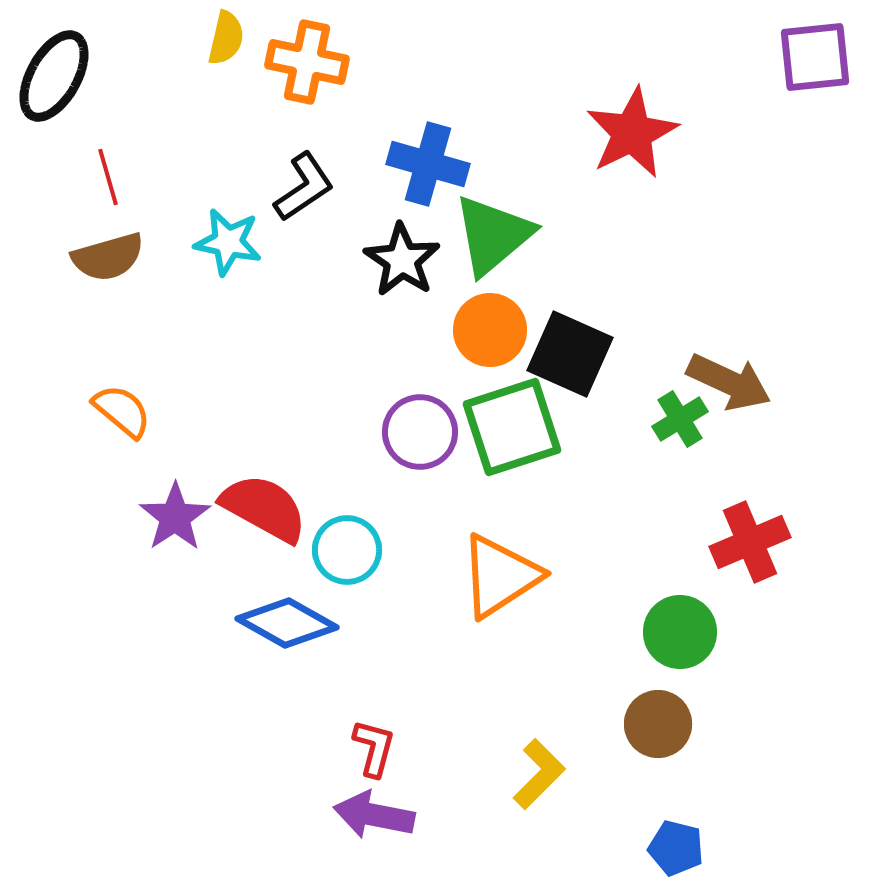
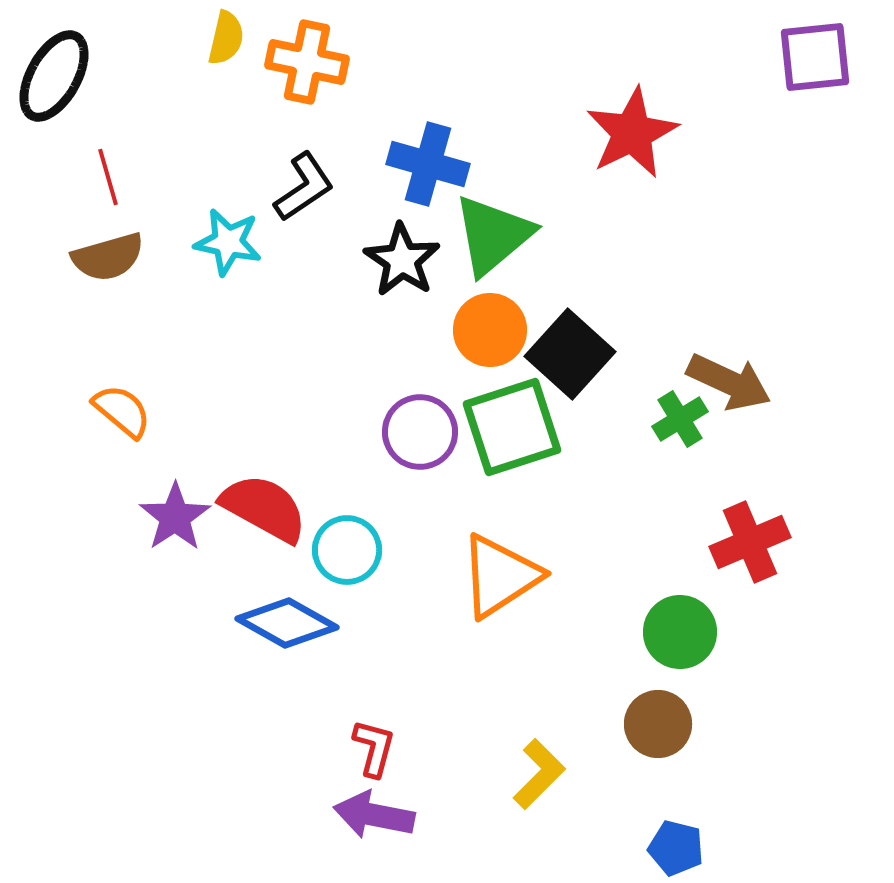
black square: rotated 18 degrees clockwise
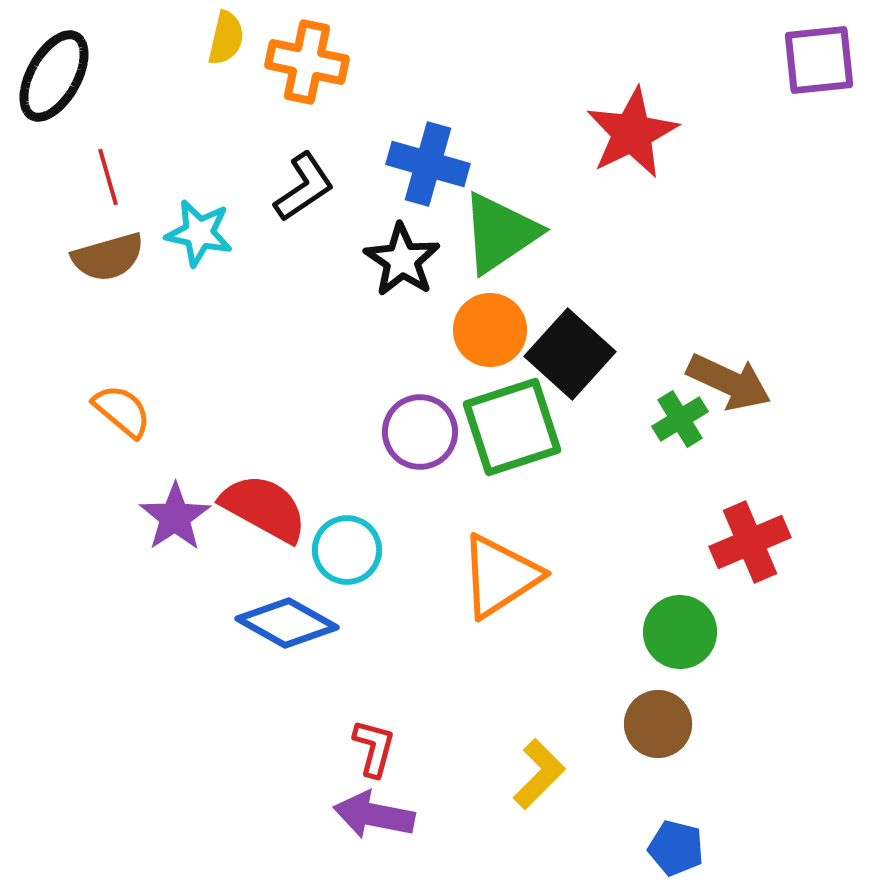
purple square: moved 4 px right, 3 px down
green triangle: moved 7 px right, 2 px up; rotated 6 degrees clockwise
cyan star: moved 29 px left, 9 px up
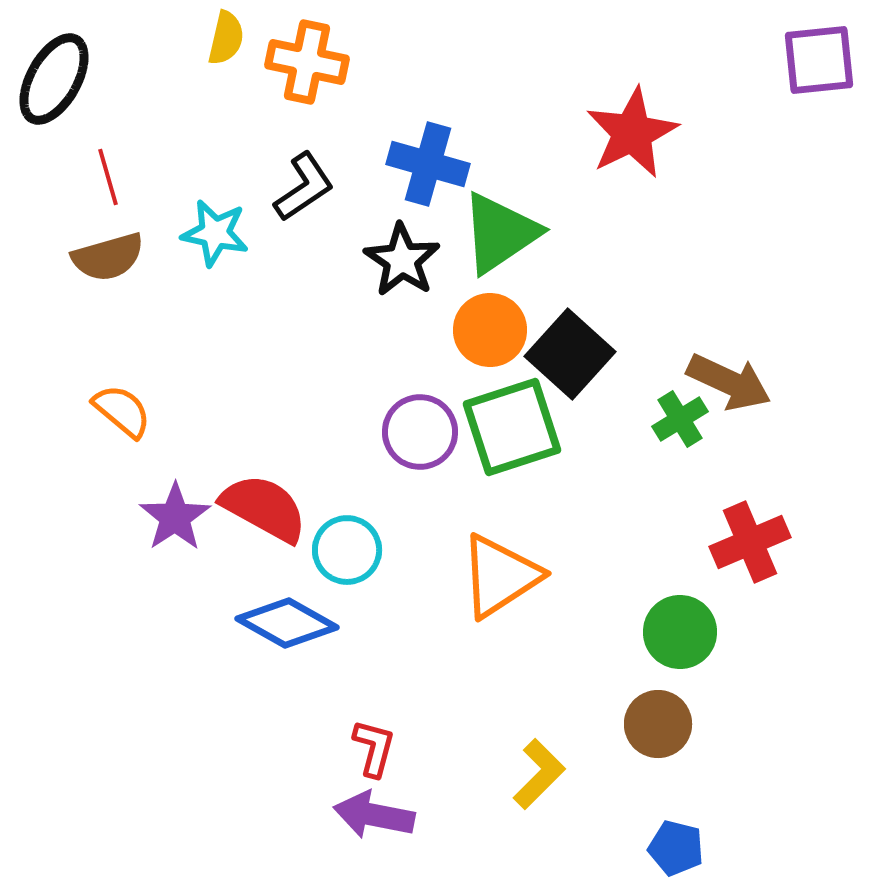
black ellipse: moved 3 px down
cyan star: moved 16 px right
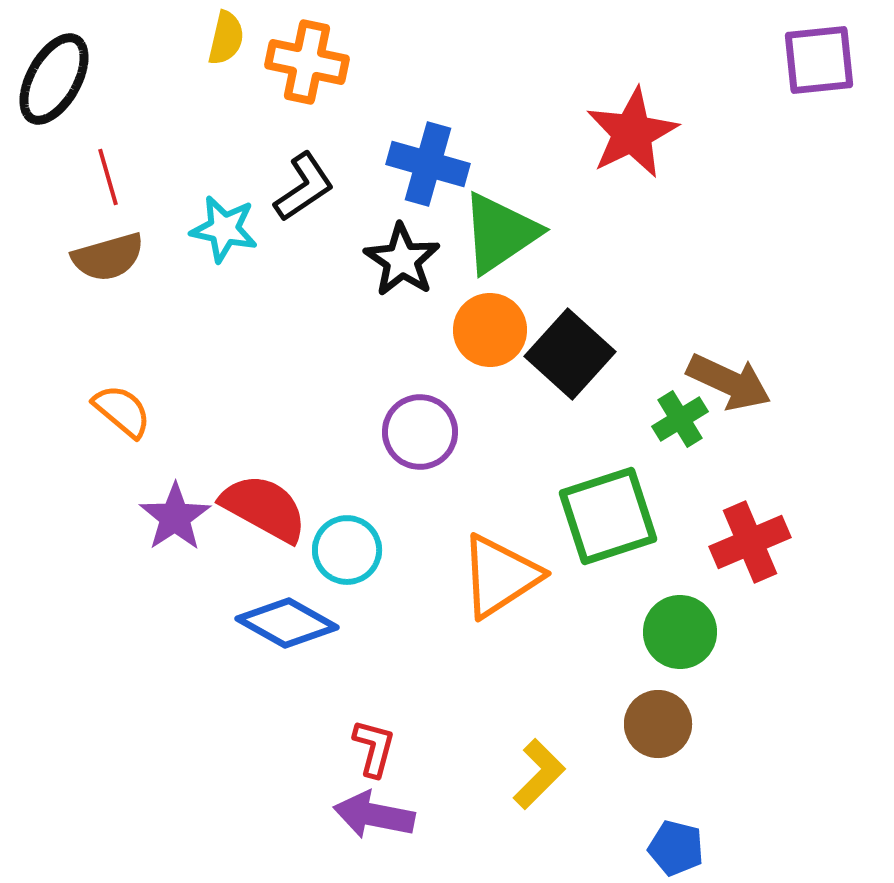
cyan star: moved 9 px right, 4 px up
green square: moved 96 px right, 89 px down
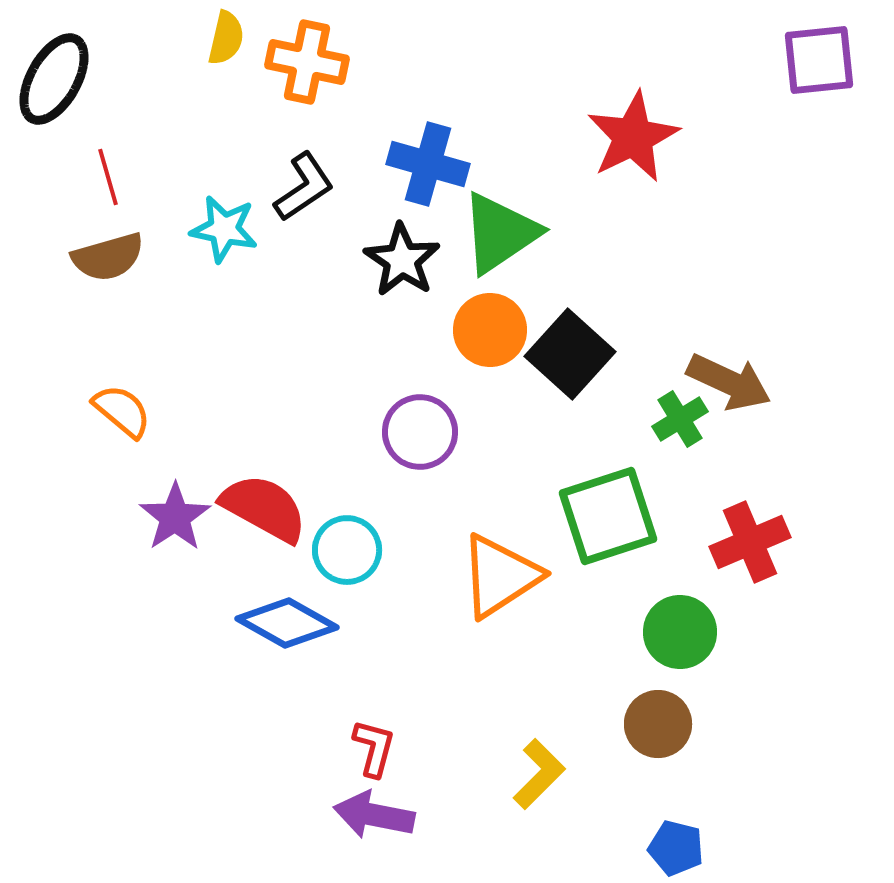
red star: moved 1 px right, 4 px down
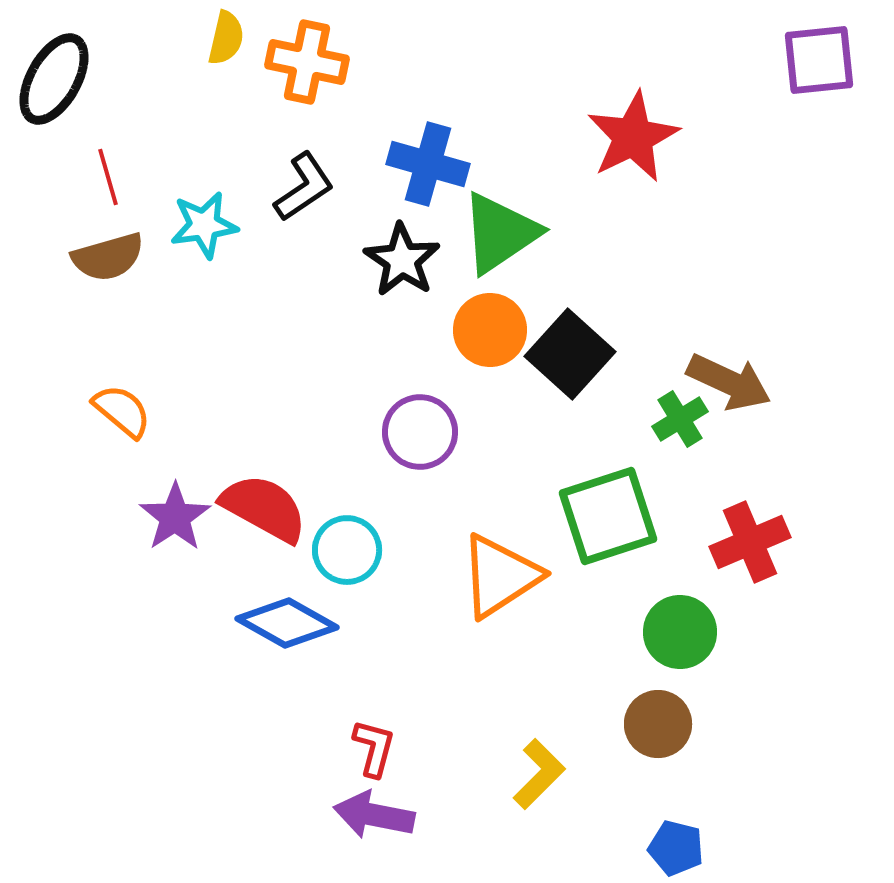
cyan star: moved 20 px left, 4 px up; rotated 20 degrees counterclockwise
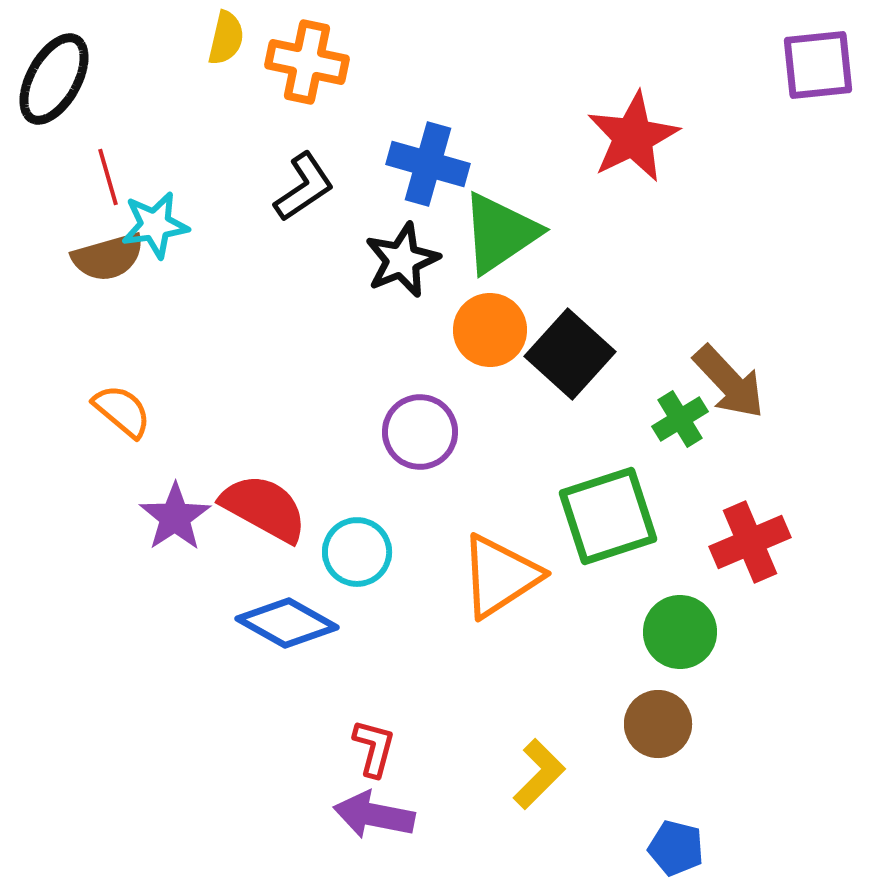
purple square: moved 1 px left, 5 px down
cyan star: moved 49 px left
black star: rotated 16 degrees clockwise
brown arrow: rotated 22 degrees clockwise
cyan circle: moved 10 px right, 2 px down
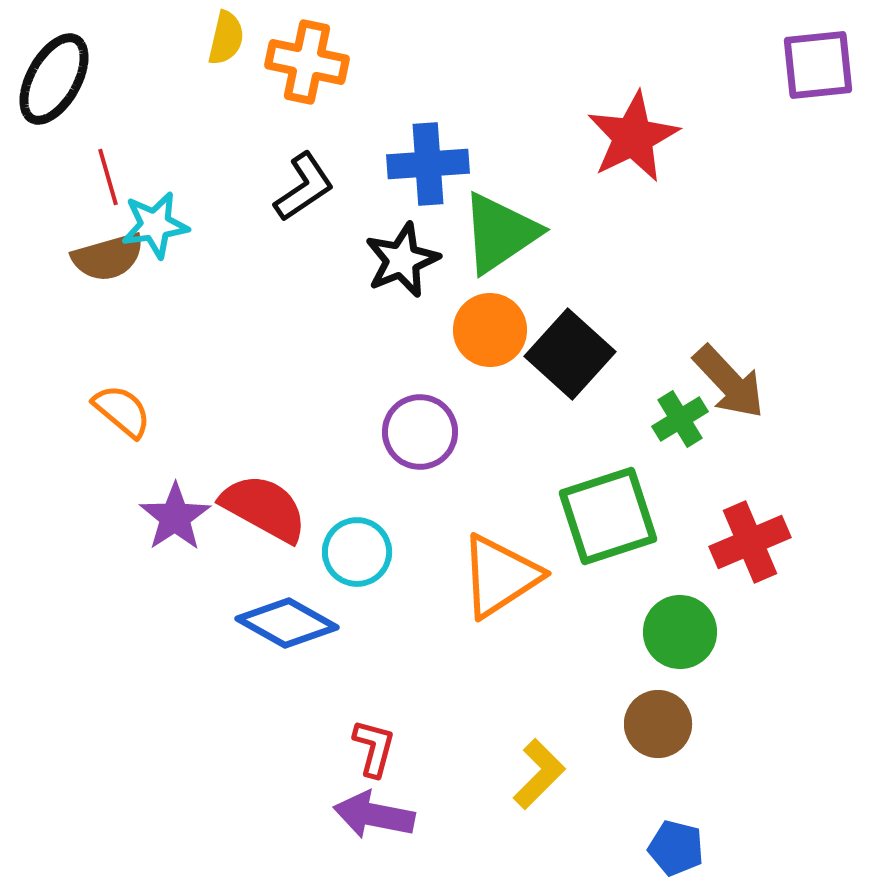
blue cross: rotated 20 degrees counterclockwise
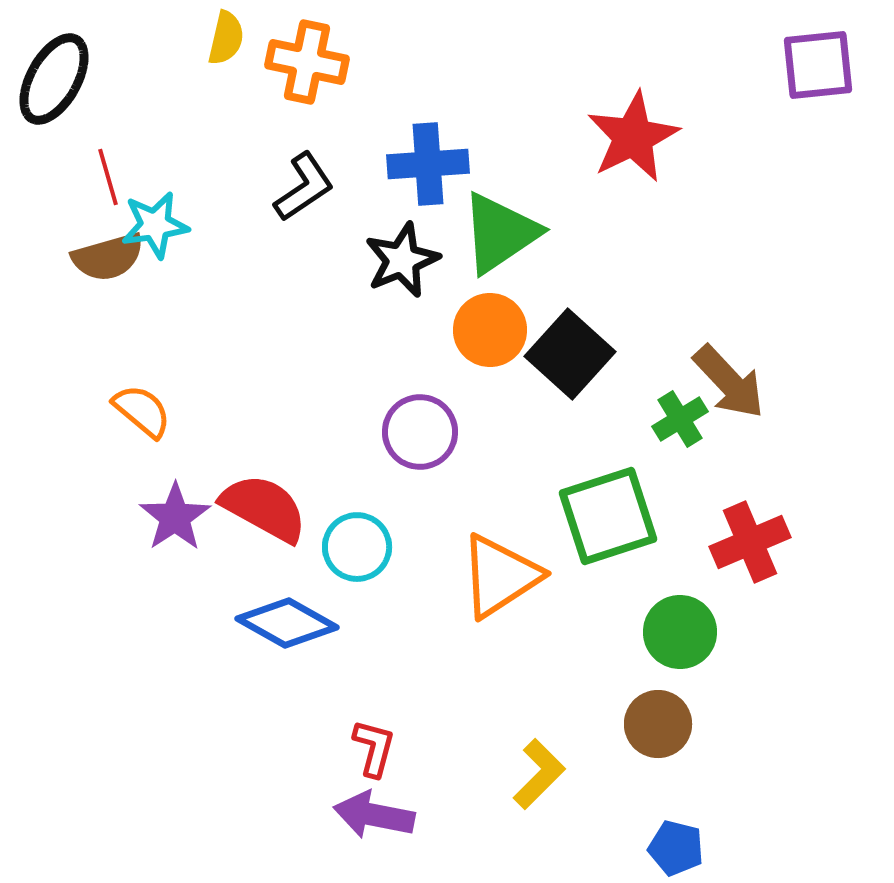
orange semicircle: moved 20 px right
cyan circle: moved 5 px up
